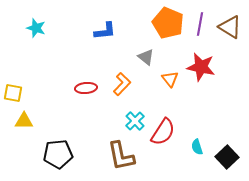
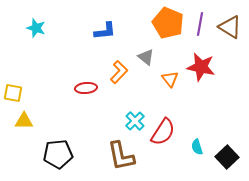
orange L-shape: moved 3 px left, 12 px up
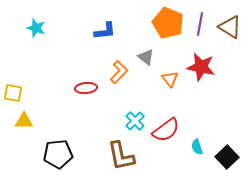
red semicircle: moved 3 px right, 2 px up; rotated 20 degrees clockwise
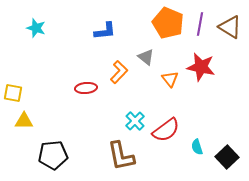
black pentagon: moved 5 px left, 1 px down
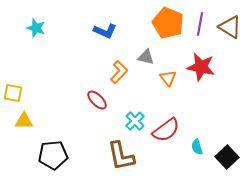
blue L-shape: rotated 30 degrees clockwise
gray triangle: rotated 24 degrees counterclockwise
orange triangle: moved 2 px left, 1 px up
red ellipse: moved 11 px right, 12 px down; rotated 50 degrees clockwise
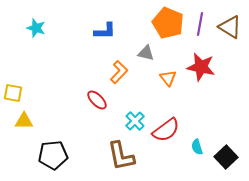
blue L-shape: rotated 25 degrees counterclockwise
gray triangle: moved 4 px up
black square: moved 1 px left
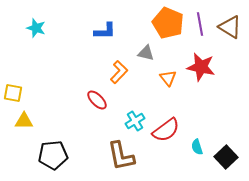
purple line: rotated 20 degrees counterclockwise
cyan cross: rotated 12 degrees clockwise
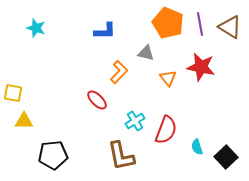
red semicircle: rotated 32 degrees counterclockwise
